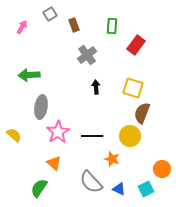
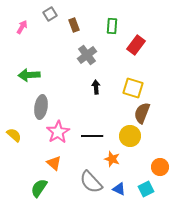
orange circle: moved 2 px left, 2 px up
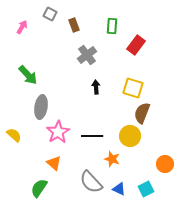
gray square: rotated 32 degrees counterclockwise
green arrow: moved 1 px left; rotated 130 degrees counterclockwise
orange circle: moved 5 px right, 3 px up
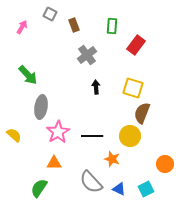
orange triangle: rotated 42 degrees counterclockwise
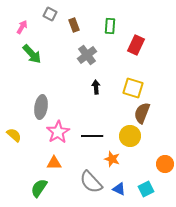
green rectangle: moved 2 px left
red rectangle: rotated 12 degrees counterclockwise
green arrow: moved 4 px right, 21 px up
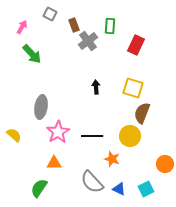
gray cross: moved 1 px right, 14 px up
gray semicircle: moved 1 px right
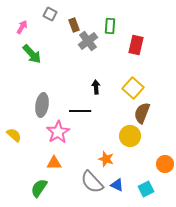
red rectangle: rotated 12 degrees counterclockwise
yellow square: rotated 25 degrees clockwise
gray ellipse: moved 1 px right, 2 px up
black line: moved 12 px left, 25 px up
orange star: moved 6 px left
blue triangle: moved 2 px left, 4 px up
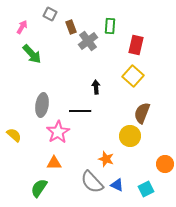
brown rectangle: moved 3 px left, 2 px down
yellow square: moved 12 px up
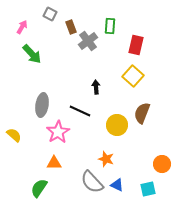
black line: rotated 25 degrees clockwise
yellow circle: moved 13 px left, 11 px up
orange circle: moved 3 px left
cyan square: moved 2 px right; rotated 14 degrees clockwise
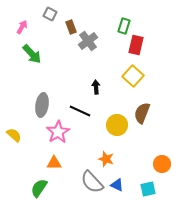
green rectangle: moved 14 px right; rotated 14 degrees clockwise
